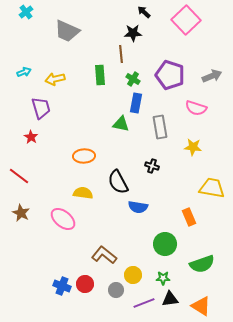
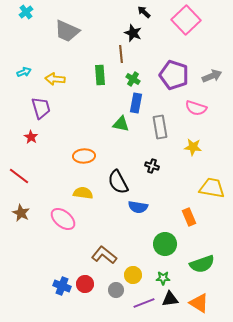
black star: rotated 24 degrees clockwise
purple pentagon: moved 4 px right
yellow arrow: rotated 18 degrees clockwise
orange triangle: moved 2 px left, 3 px up
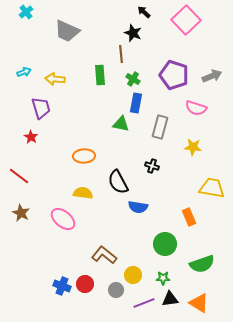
gray rectangle: rotated 25 degrees clockwise
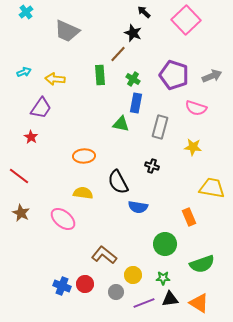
brown line: moved 3 px left; rotated 48 degrees clockwise
purple trapezoid: rotated 50 degrees clockwise
gray circle: moved 2 px down
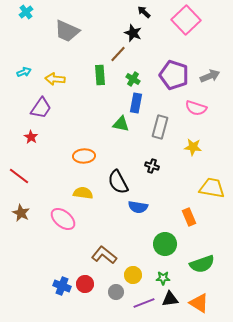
gray arrow: moved 2 px left
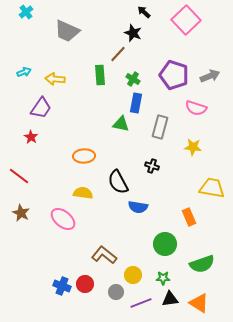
purple line: moved 3 px left
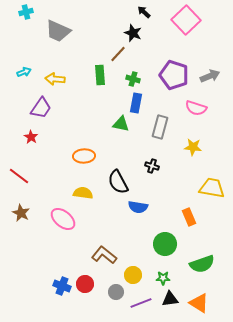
cyan cross: rotated 24 degrees clockwise
gray trapezoid: moved 9 px left
green cross: rotated 16 degrees counterclockwise
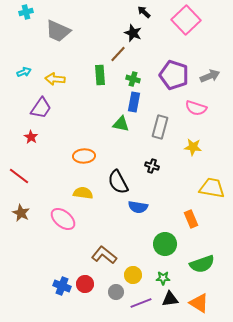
blue rectangle: moved 2 px left, 1 px up
orange rectangle: moved 2 px right, 2 px down
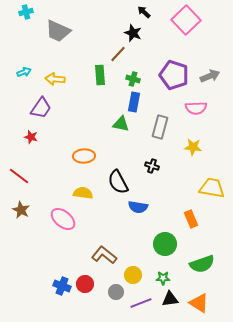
pink semicircle: rotated 20 degrees counterclockwise
red star: rotated 16 degrees counterclockwise
brown star: moved 3 px up
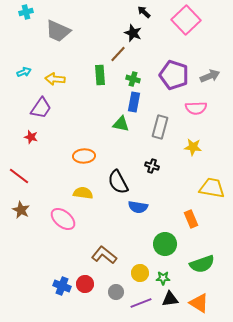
yellow circle: moved 7 px right, 2 px up
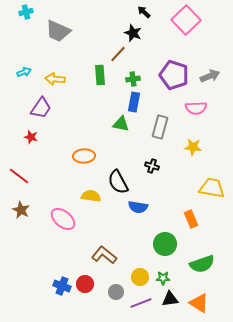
green cross: rotated 24 degrees counterclockwise
yellow semicircle: moved 8 px right, 3 px down
yellow circle: moved 4 px down
